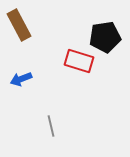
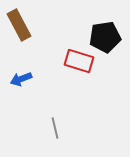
gray line: moved 4 px right, 2 px down
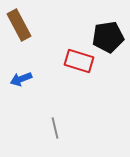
black pentagon: moved 3 px right
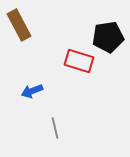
blue arrow: moved 11 px right, 12 px down
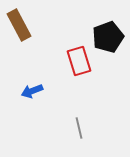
black pentagon: rotated 12 degrees counterclockwise
red rectangle: rotated 56 degrees clockwise
gray line: moved 24 px right
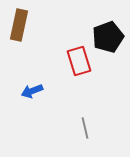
brown rectangle: rotated 40 degrees clockwise
gray line: moved 6 px right
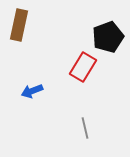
red rectangle: moved 4 px right, 6 px down; rotated 48 degrees clockwise
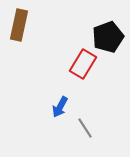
red rectangle: moved 3 px up
blue arrow: moved 28 px right, 16 px down; rotated 40 degrees counterclockwise
gray line: rotated 20 degrees counterclockwise
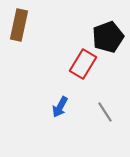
gray line: moved 20 px right, 16 px up
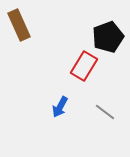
brown rectangle: rotated 36 degrees counterclockwise
red rectangle: moved 1 px right, 2 px down
gray line: rotated 20 degrees counterclockwise
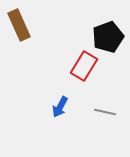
gray line: rotated 25 degrees counterclockwise
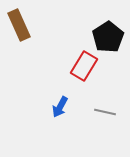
black pentagon: rotated 12 degrees counterclockwise
